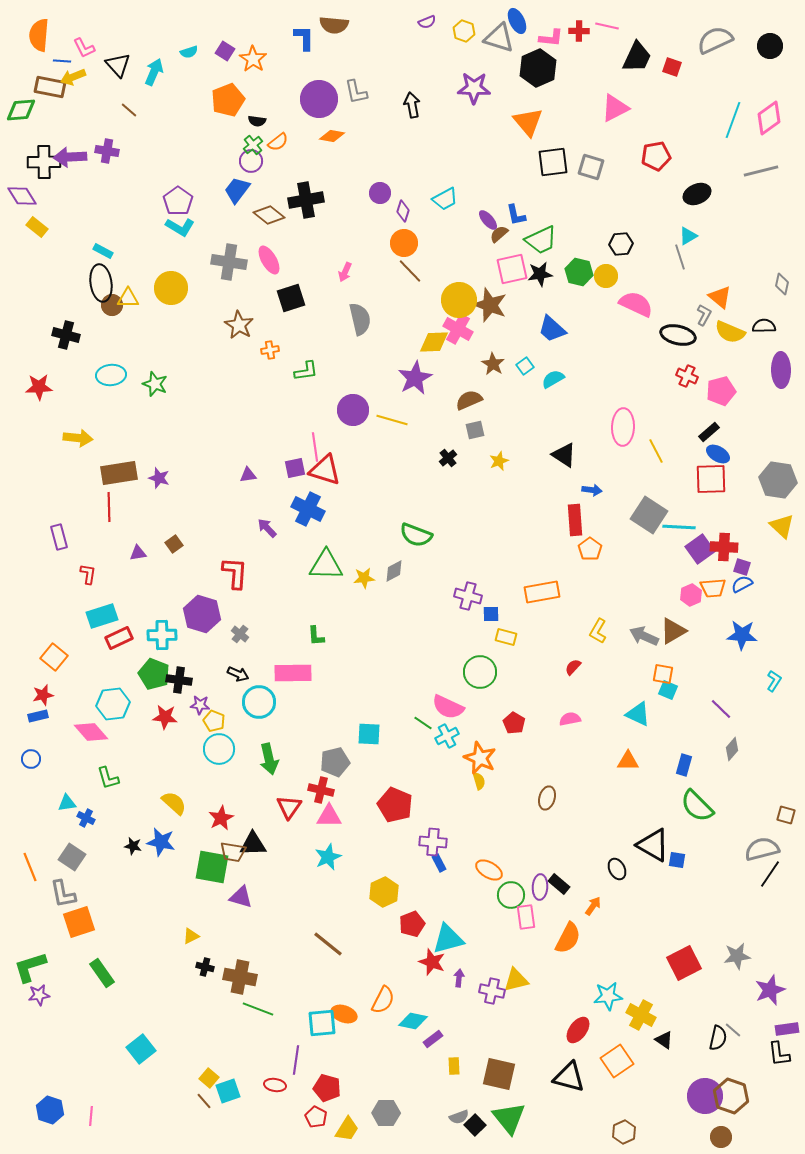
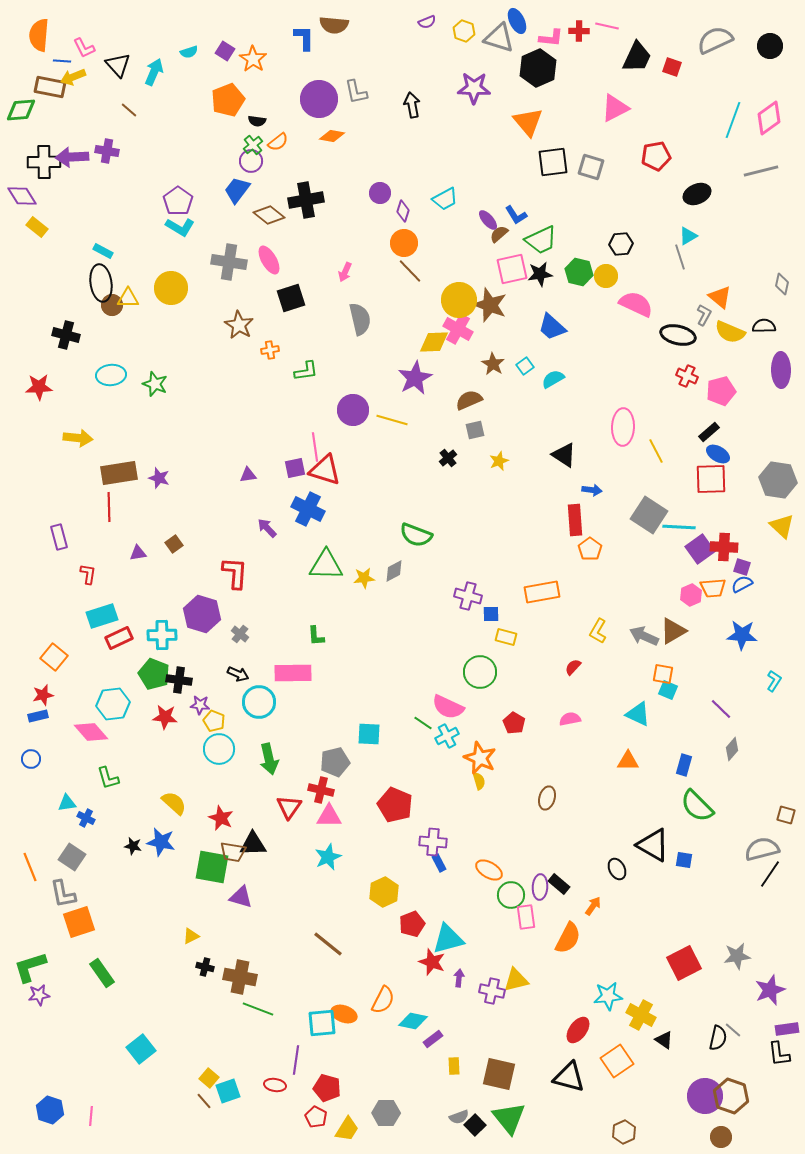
purple arrow at (70, 157): moved 2 px right
blue L-shape at (516, 215): rotated 20 degrees counterclockwise
blue trapezoid at (552, 329): moved 2 px up
red star at (221, 818): rotated 20 degrees counterclockwise
blue square at (677, 860): moved 7 px right
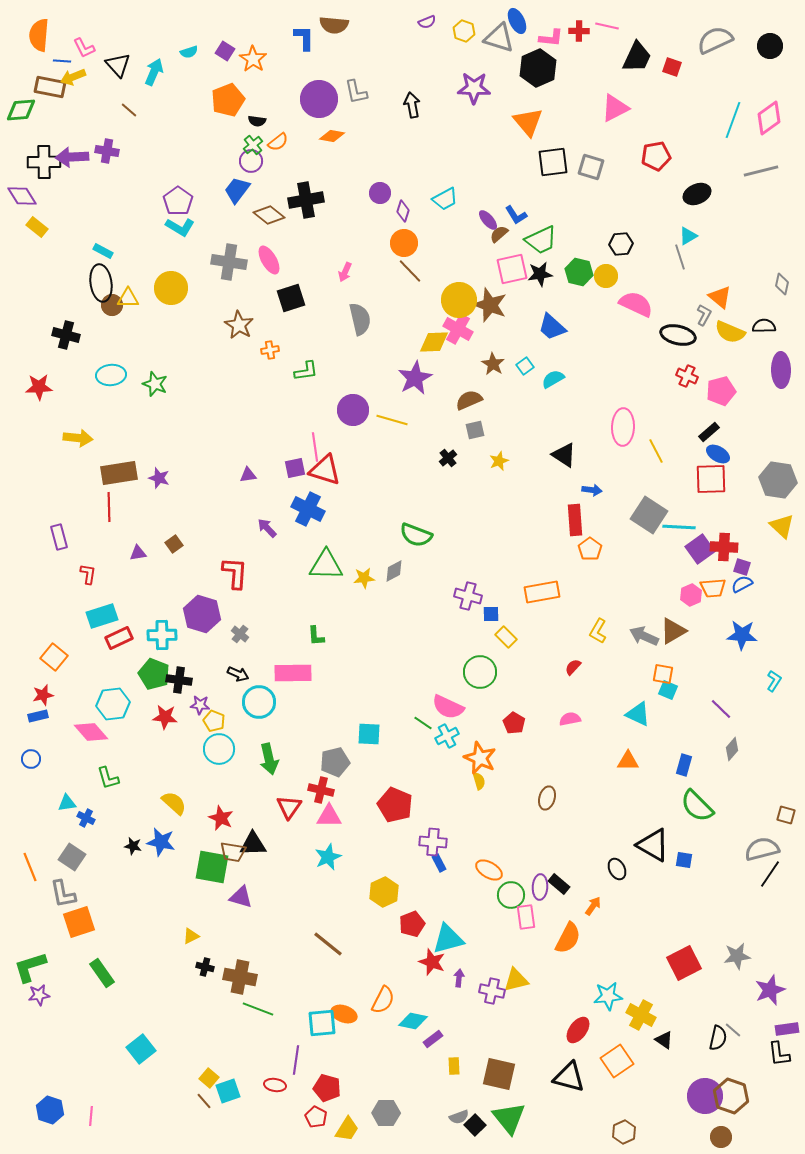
yellow rectangle at (506, 637): rotated 30 degrees clockwise
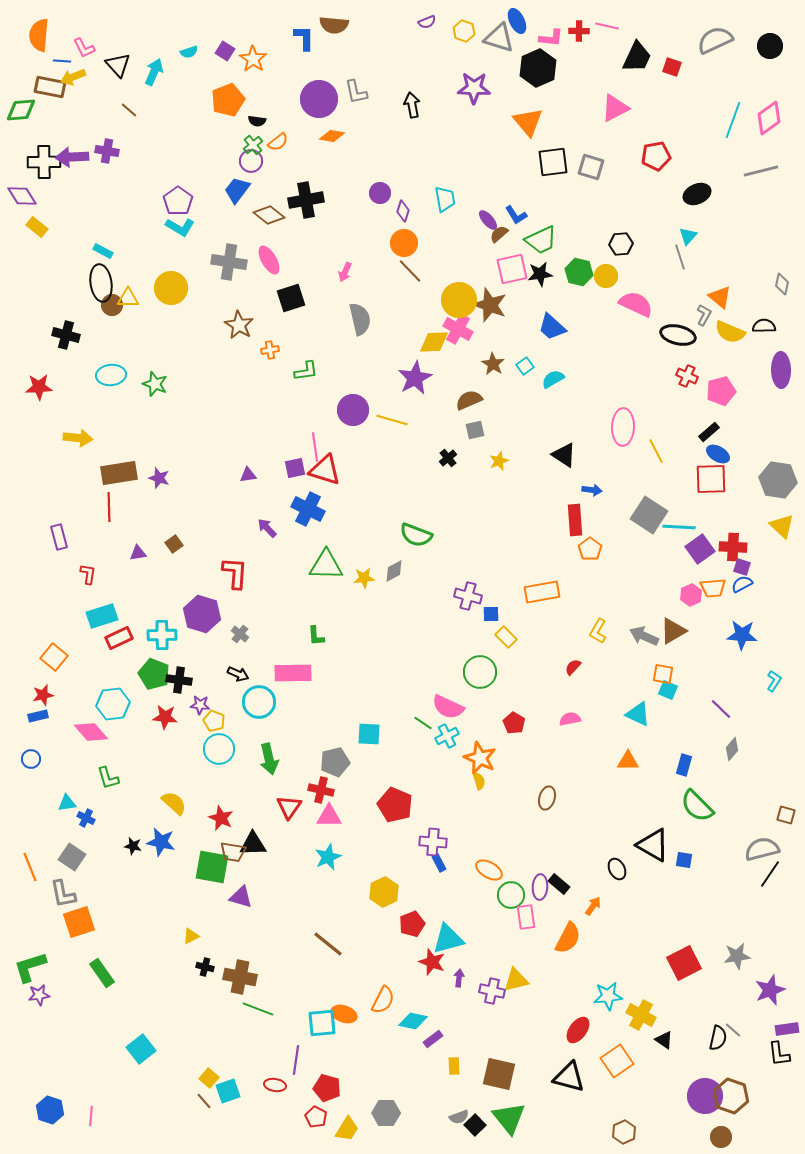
cyan trapezoid at (445, 199): rotated 72 degrees counterclockwise
cyan triangle at (688, 236): rotated 18 degrees counterclockwise
red cross at (724, 547): moved 9 px right
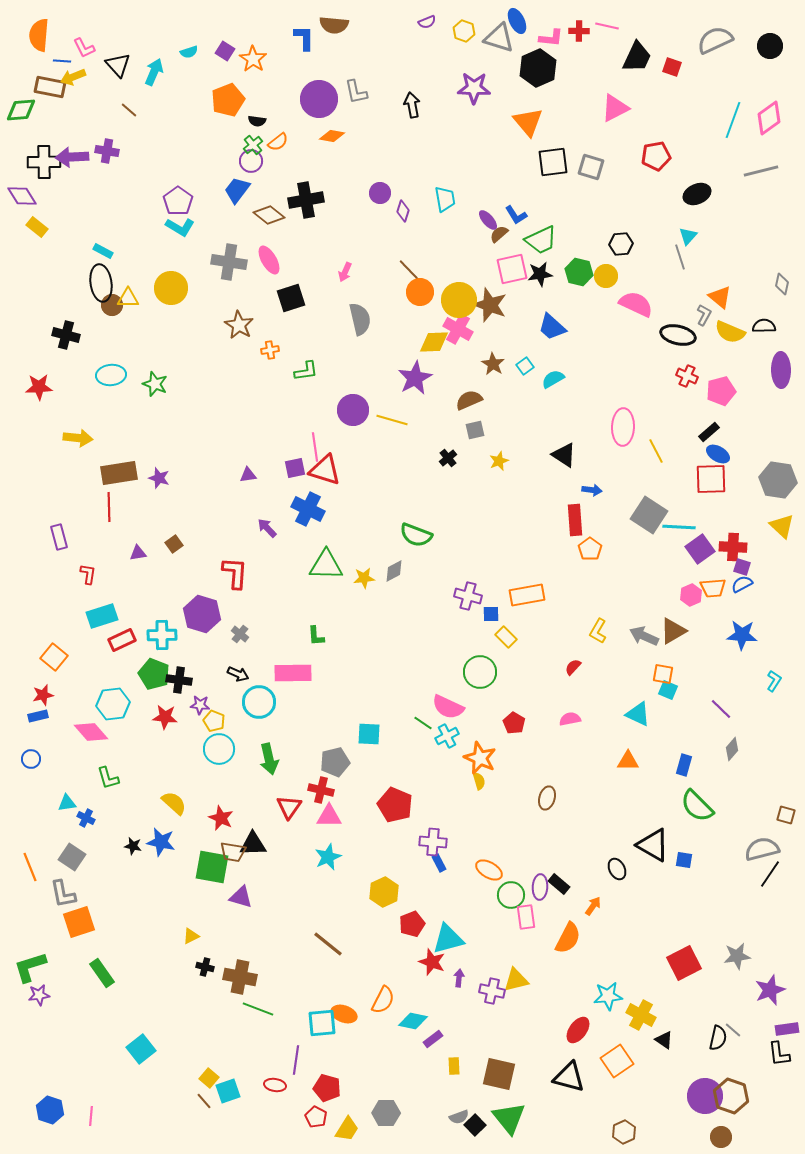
orange circle at (404, 243): moved 16 px right, 49 px down
orange rectangle at (542, 592): moved 15 px left, 3 px down
red rectangle at (119, 638): moved 3 px right, 2 px down
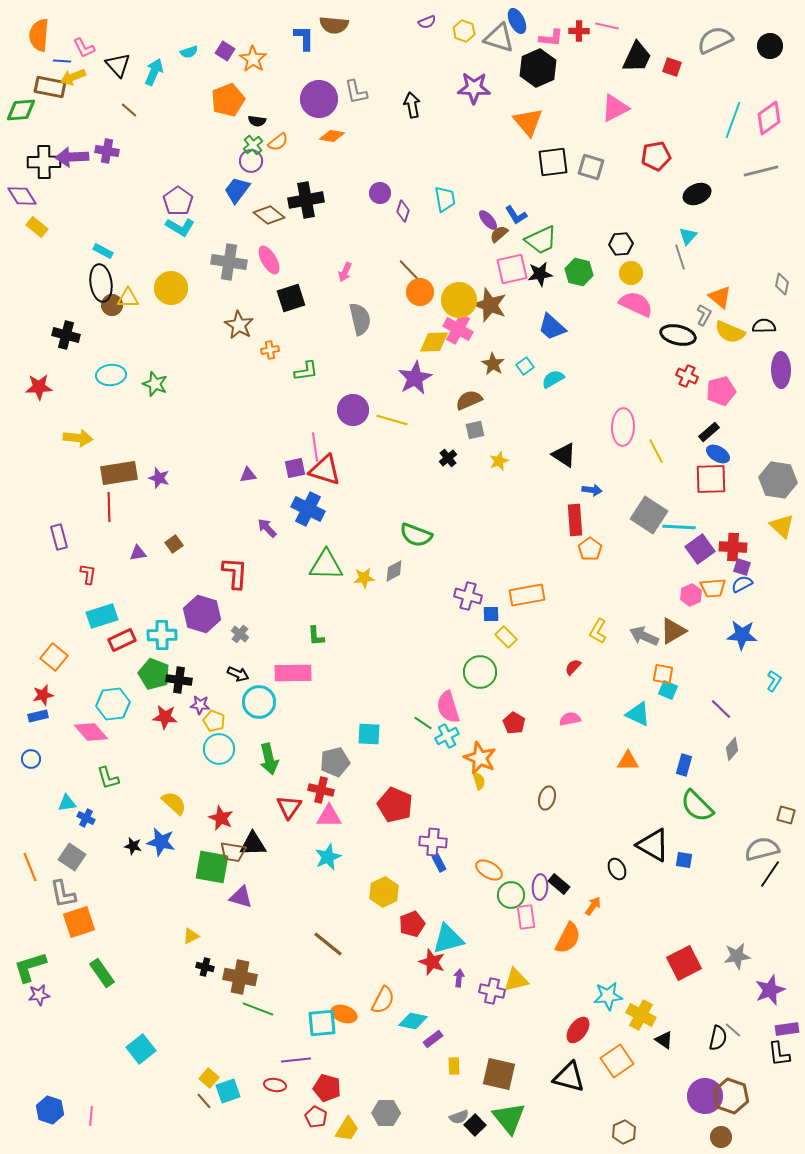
yellow circle at (606, 276): moved 25 px right, 3 px up
pink semicircle at (448, 707): rotated 48 degrees clockwise
purple line at (296, 1060): rotated 76 degrees clockwise
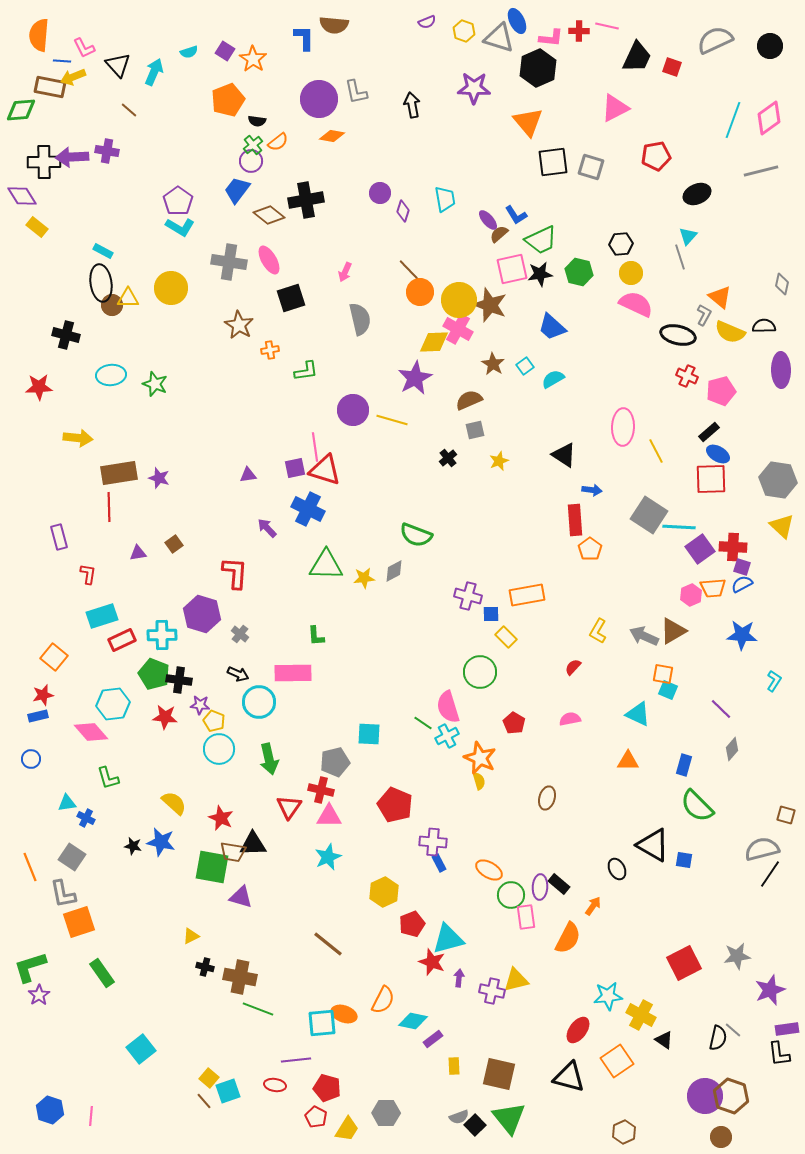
purple star at (39, 995): rotated 25 degrees counterclockwise
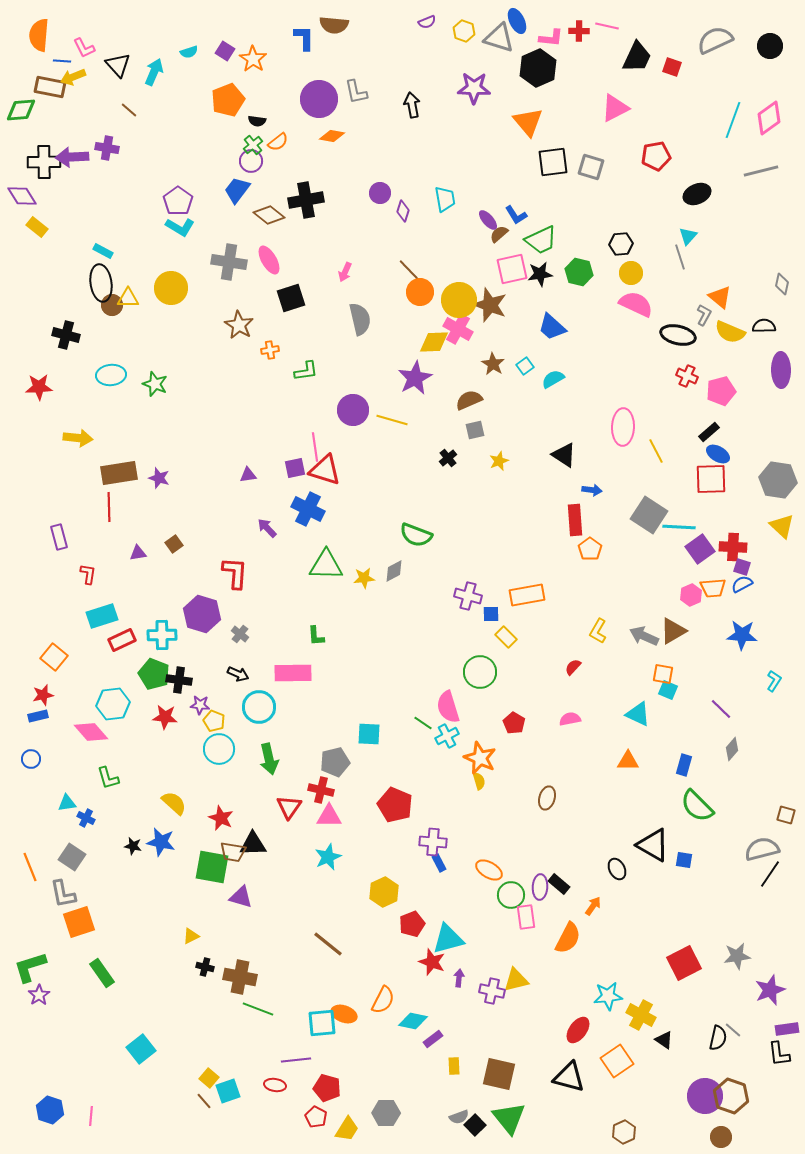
purple cross at (107, 151): moved 3 px up
cyan circle at (259, 702): moved 5 px down
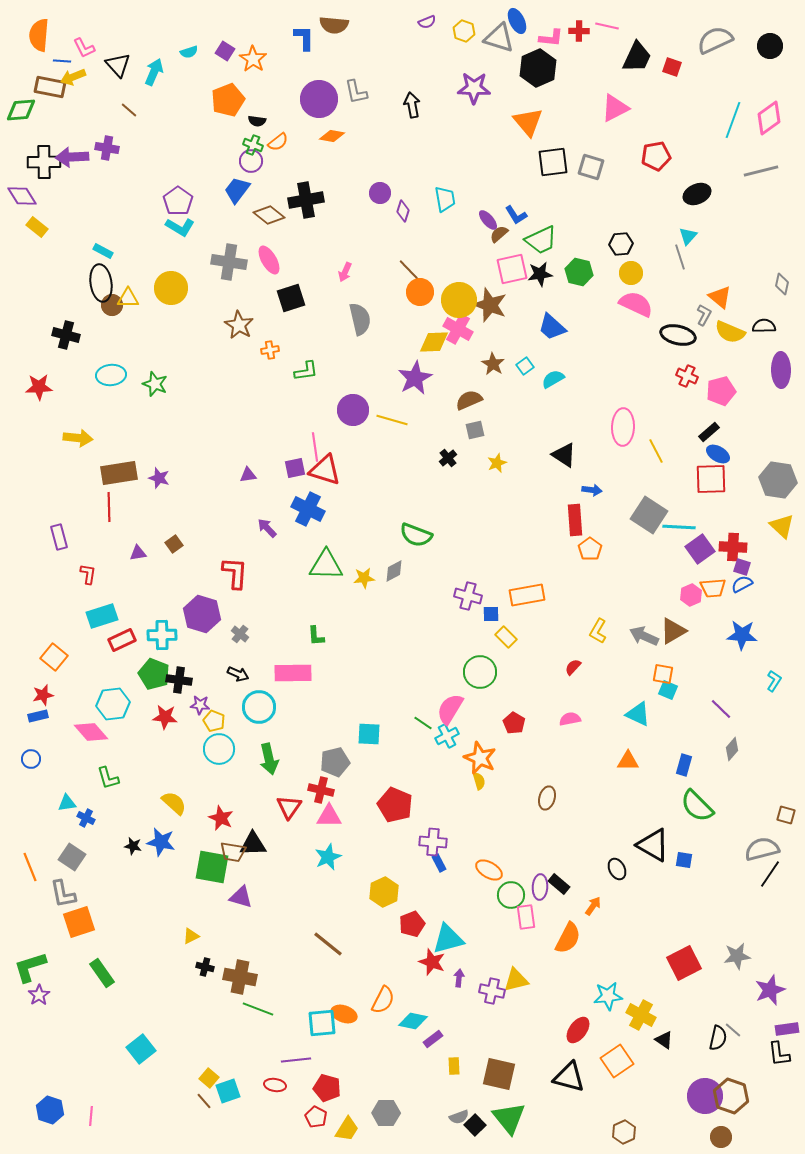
green cross at (253, 145): rotated 30 degrees counterclockwise
yellow star at (499, 461): moved 2 px left, 2 px down
pink semicircle at (448, 707): moved 2 px right, 2 px down; rotated 48 degrees clockwise
